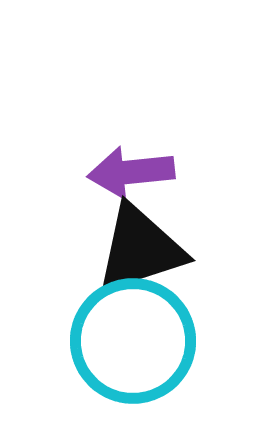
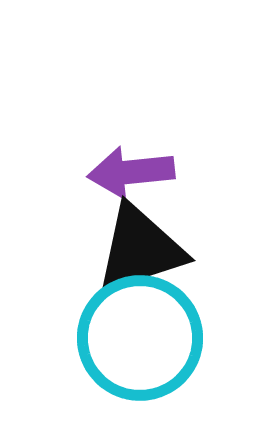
cyan circle: moved 7 px right, 3 px up
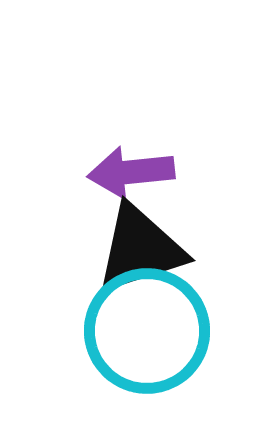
cyan circle: moved 7 px right, 7 px up
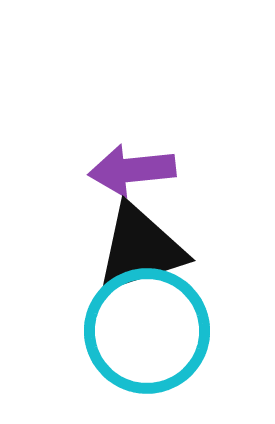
purple arrow: moved 1 px right, 2 px up
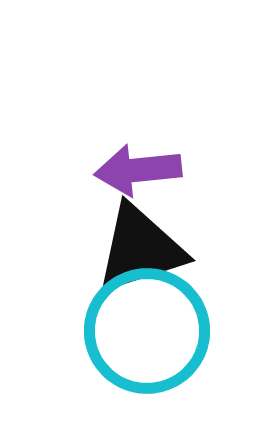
purple arrow: moved 6 px right
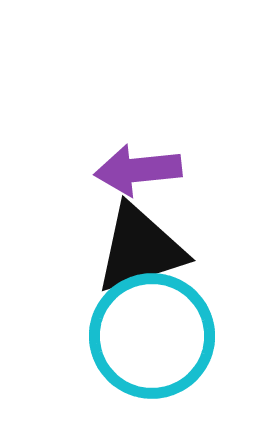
cyan circle: moved 5 px right, 5 px down
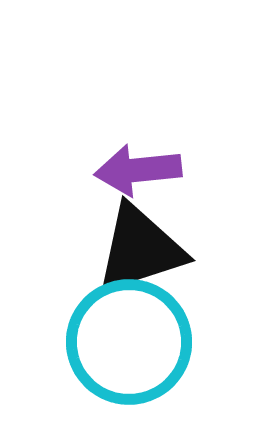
cyan circle: moved 23 px left, 6 px down
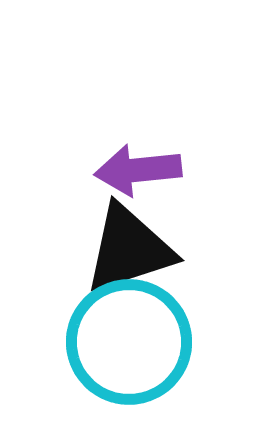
black triangle: moved 11 px left
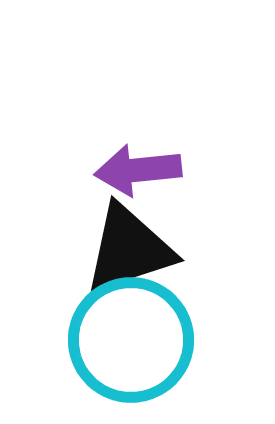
cyan circle: moved 2 px right, 2 px up
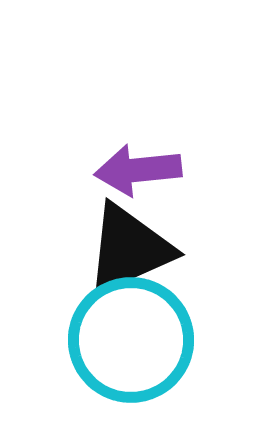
black triangle: rotated 6 degrees counterclockwise
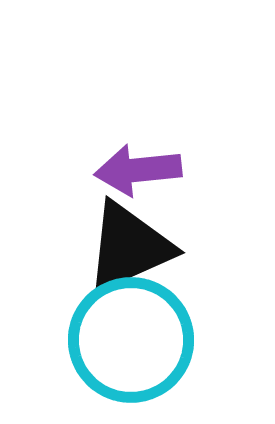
black triangle: moved 2 px up
